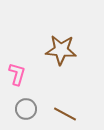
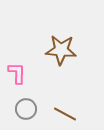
pink L-shape: moved 1 px up; rotated 15 degrees counterclockwise
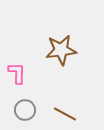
brown star: rotated 12 degrees counterclockwise
gray circle: moved 1 px left, 1 px down
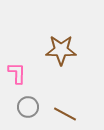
brown star: rotated 8 degrees clockwise
gray circle: moved 3 px right, 3 px up
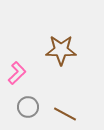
pink L-shape: rotated 45 degrees clockwise
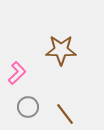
brown line: rotated 25 degrees clockwise
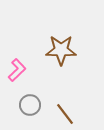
pink L-shape: moved 3 px up
gray circle: moved 2 px right, 2 px up
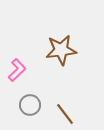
brown star: rotated 8 degrees counterclockwise
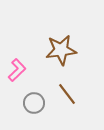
gray circle: moved 4 px right, 2 px up
brown line: moved 2 px right, 20 px up
